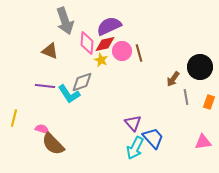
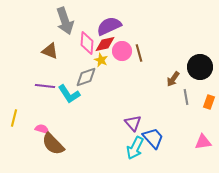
gray diamond: moved 4 px right, 5 px up
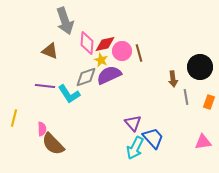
purple semicircle: moved 49 px down
brown arrow: rotated 42 degrees counterclockwise
pink semicircle: rotated 72 degrees clockwise
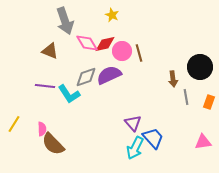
pink diamond: rotated 35 degrees counterclockwise
yellow star: moved 11 px right, 45 px up
yellow line: moved 6 px down; rotated 18 degrees clockwise
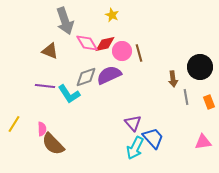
orange rectangle: rotated 40 degrees counterclockwise
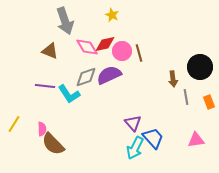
pink diamond: moved 4 px down
pink triangle: moved 7 px left, 2 px up
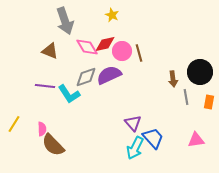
black circle: moved 5 px down
orange rectangle: rotated 32 degrees clockwise
brown semicircle: moved 1 px down
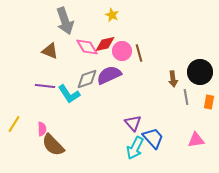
gray diamond: moved 1 px right, 2 px down
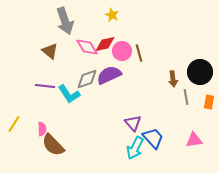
brown triangle: rotated 18 degrees clockwise
pink triangle: moved 2 px left
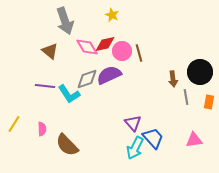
brown semicircle: moved 14 px right
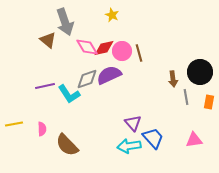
gray arrow: moved 1 px down
red diamond: moved 1 px left, 4 px down
brown triangle: moved 2 px left, 11 px up
purple line: rotated 18 degrees counterclockwise
yellow line: rotated 48 degrees clockwise
cyan arrow: moved 6 px left, 2 px up; rotated 55 degrees clockwise
